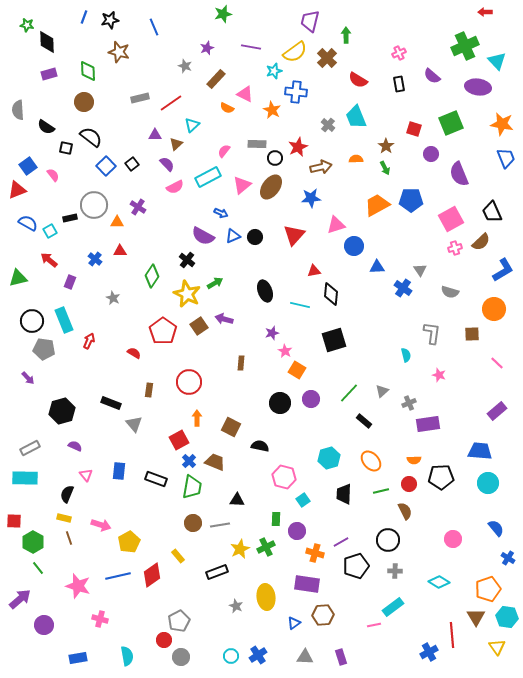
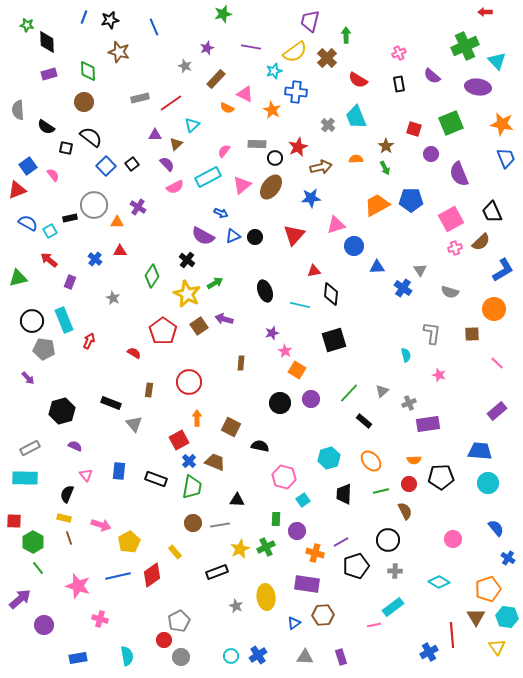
yellow rectangle at (178, 556): moved 3 px left, 4 px up
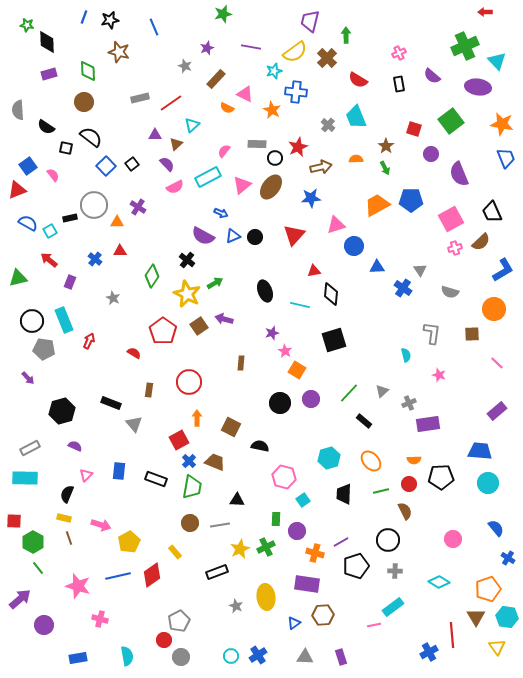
green square at (451, 123): moved 2 px up; rotated 15 degrees counterclockwise
pink triangle at (86, 475): rotated 24 degrees clockwise
brown circle at (193, 523): moved 3 px left
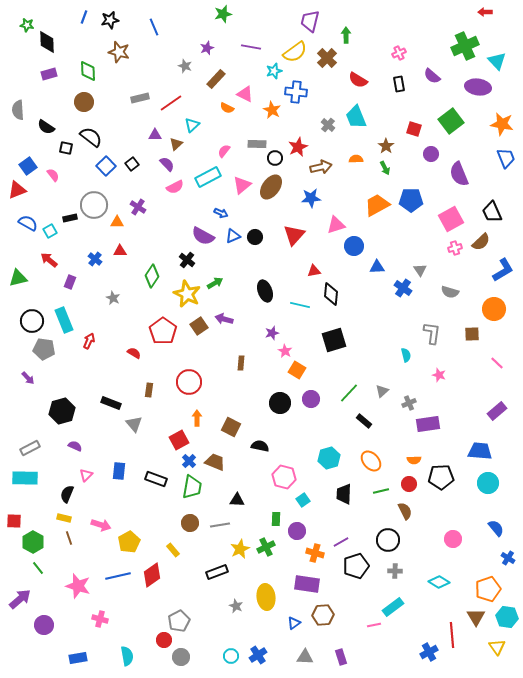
yellow rectangle at (175, 552): moved 2 px left, 2 px up
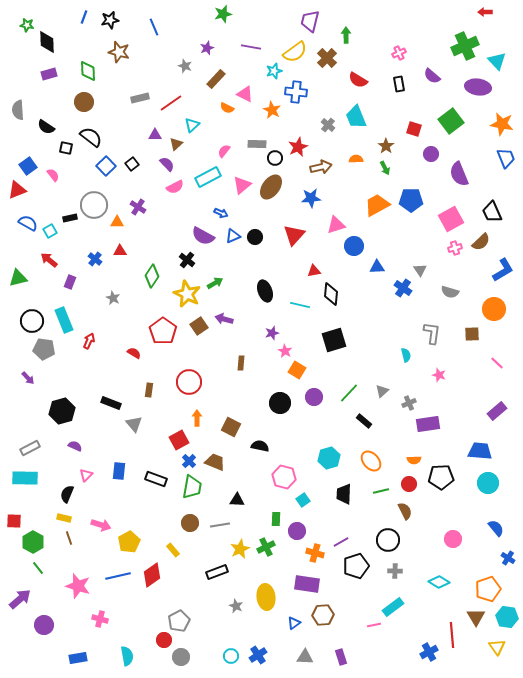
purple circle at (311, 399): moved 3 px right, 2 px up
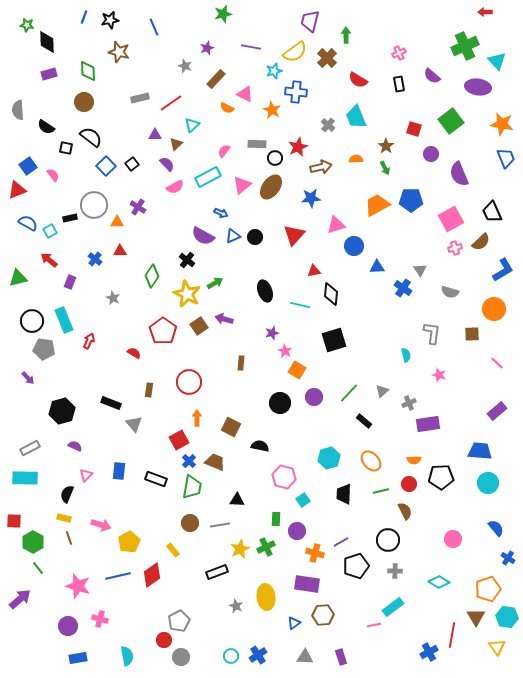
purple circle at (44, 625): moved 24 px right, 1 px down
red line at (452, 635): rotated 15 degrees clockwise
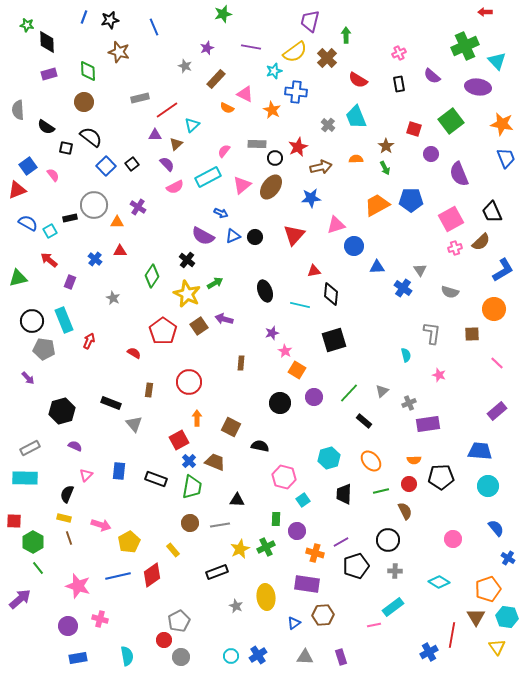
red line at (171, 103): moved 4 px left, 7 px down
cyan circle at (488, 483): moved 3 px down
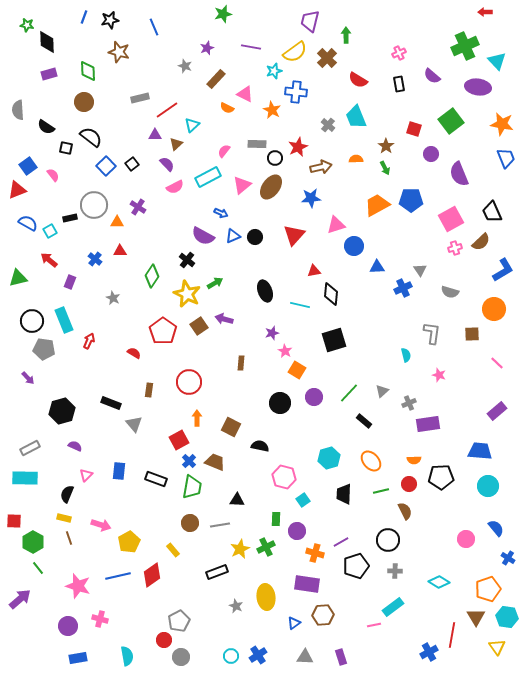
blue cross at (403, 288): rotated 30 degrees clockwise
pink circle at (453, 539): moved 13 px right
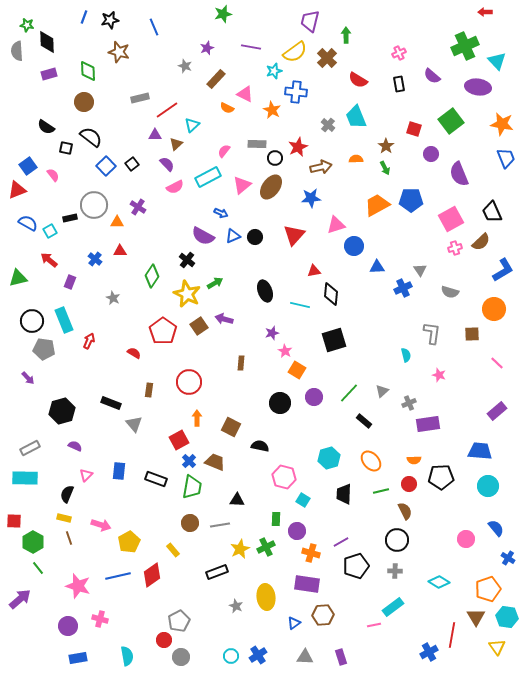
gray semicircle at (18, 110): moved 1 px left, 59 px up
cyan square at (303, 500): rotated 24 degrees counterclockwise
black circle at (388, 540): moved 9 px right
orange cross at (315, 553): moved 4 px left
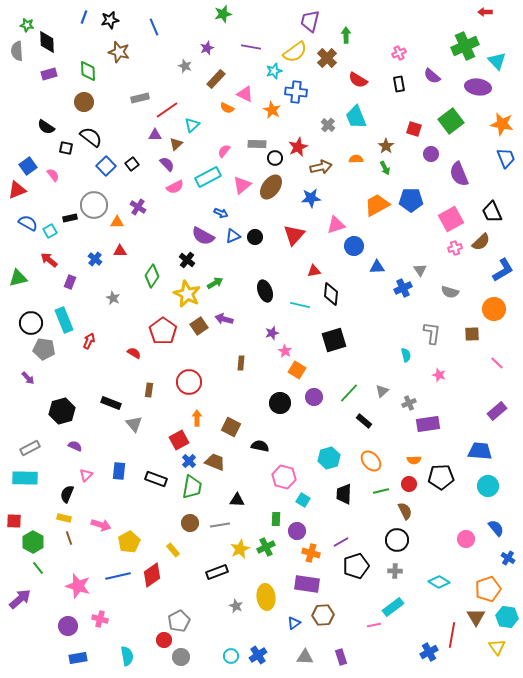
black circle at (32, 321): moved 1 px left, 2 px down
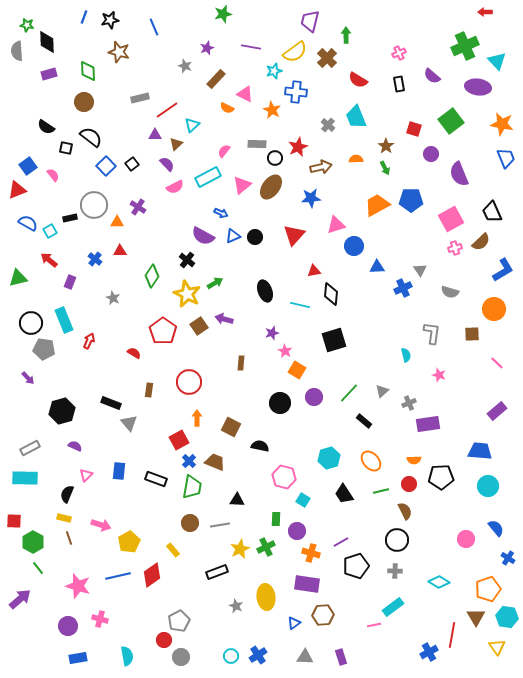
gray triangle at (134, 424): moved 5 px left, 1 px up
black trapezoid at (344, 494): rotated 35 degrees counterclockwise
